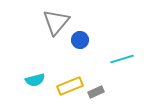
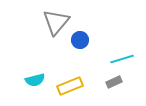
gray rectangle: moved 18 px right, 10 px up
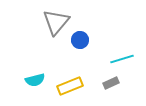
gray rectangle: moved 3 px left, 1 px down
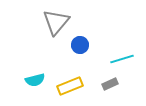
blue circle: moved 5 px down
gray rectangle: moved 1 px left, 1 px down
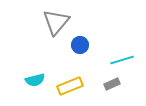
cyan line: moved 1 px down
gray rectangle: moved 2 px right
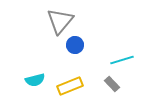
gray triangle: moved 4 px right, 1 px up
blue circle: moved 5 px left
gray rectangle: rotated 70 degrees clockwise
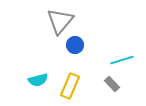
cyan semicircle: moved 3 px right
yellow rectangle: rotated 45 degrees counterclockwise
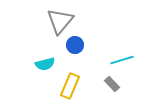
cyan semicircle: moved 7 px right, 16 px up
